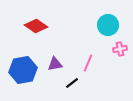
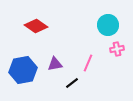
pink cross: moved 3 px left
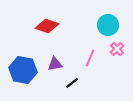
red diamond: moved 11 px right; rotated 15 degrees counterclockwise
pink cross: rotated 32 degrees counterclockwise
pink line: moved 2 px right, 5 px up
blue hexagon: rotated 20 degrees clockwise
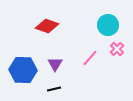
pink line: rotated 18 degrees clockwise
purple triangle: rotated 49 degrees counterclockwise
blue hexagon: rotated 8 degrees counterclockwise
black line: moved 18 px left, 6 px down; rotated 24 degrees clockwise
